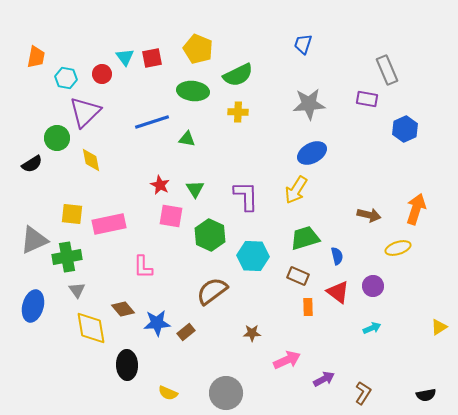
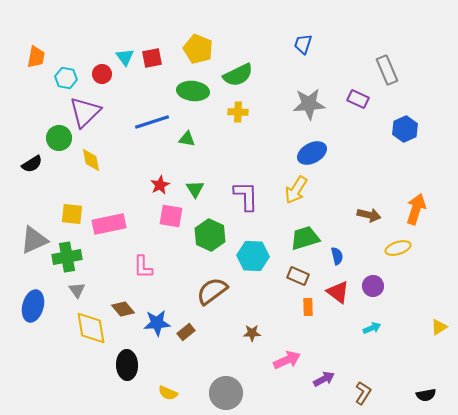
purple rectangle at (367, 99): moved 9 px left; rotated 15 degrees clockwise
green circle at (57, 138): moved 2 px right
red star at (160, 185): rotated 18 degrees clockwise
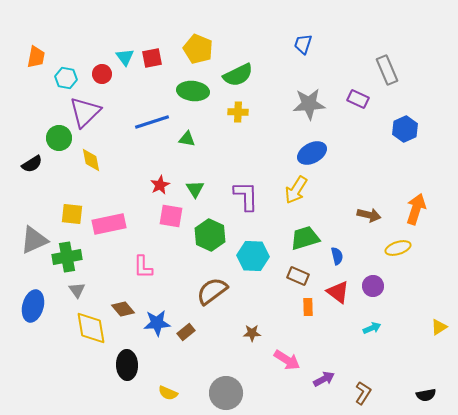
pink arrow at (287, 360): rotated 56 degrees clockwise
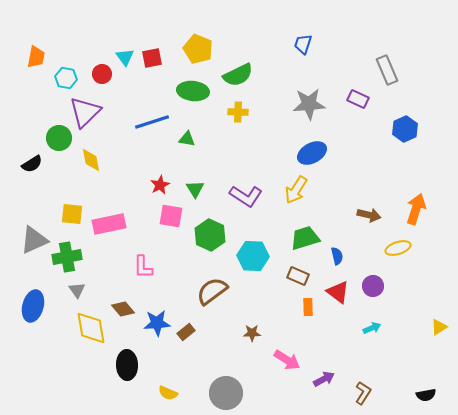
purple L-shape at (246, 196): rotated 124 degrees clockwise
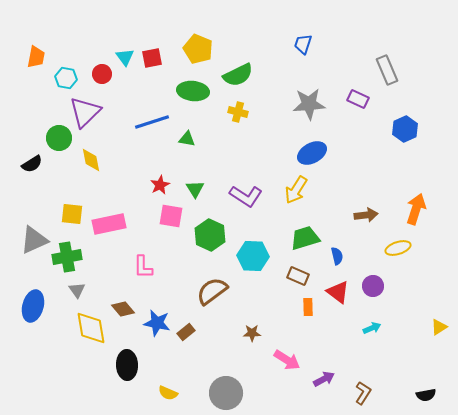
yellow cross at (238, 112): rotated 12 degrees clockwise
brown arrow at (369, 215): moved 3 px left; rotated 20 degrees counterclockwise
blue star at (157, 323): rotated 16 degrees clockwise
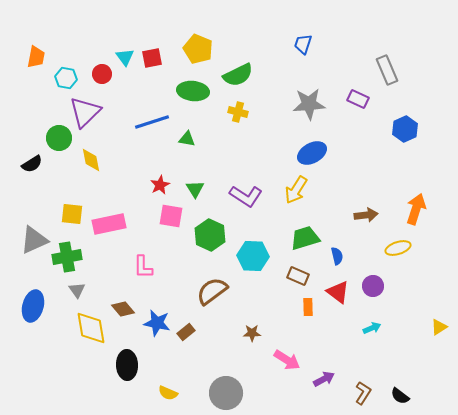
black semicircle at (426, 395): moved 26 px left, 1 px down; rotated 48 degrees clockwise
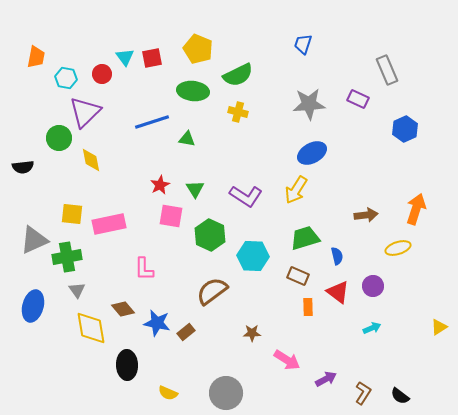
black semicircle at (32, 164): moved 9 px left, 3 px down; rotated 25 degrees clockwise
pink L-shape at (143, 267): moved 1 px right, 2 px down
purple arrow at (324, 379): moved 2 px right
